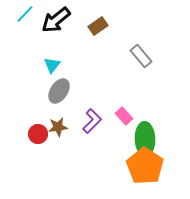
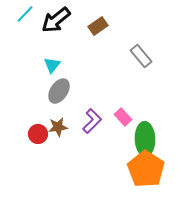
pink rectangle: moved 1 px left, 1 px down
orange pentagon: moved 1 px right, 3 px down
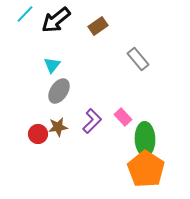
gray rectangle: moved 3 px left, 3 px down
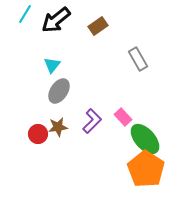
cyan line: rotated 12 degrees counterclockwise
gray rectangle: rotated 10 degrees clockwise
green ellipse: rotated 40 degrees counterclockwise
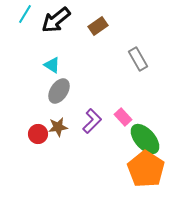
cyan triangle: rotated 36 degrees counterclockwise
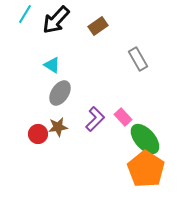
black arrow: rotated 8 degrees counterclockwise
gray ellipse: moved 1 px right, 2 px down
purple L-shape: moved 3 px right, 2 px up
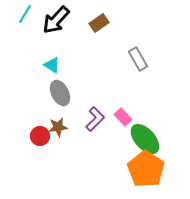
brown rectangle: moved 1 px right, 3 px up
gray ellipse: rotated 60 degrees counterclockwise
red circle: moved 2 px right, 2 px down
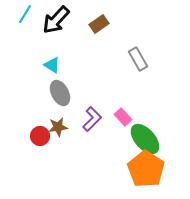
brown rectangle: moved 1 px down
purple L-shape: moved 3 px left
